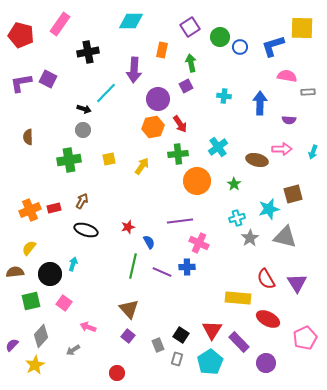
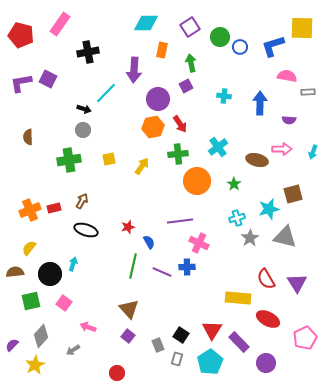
cyan diamond at (131, 21): moved 15 px right, 2 px down
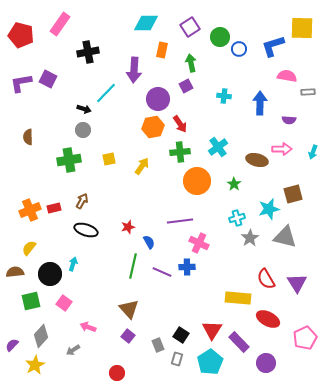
blue circle at (240, 47): moved 1 px left, 2 px down
green cross at (178, 154): moved 2 px right, 2 px up
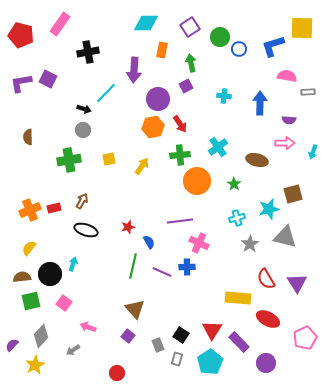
pink arrow at (282, 149): moved 3 px right, 6 px up
green cross at (180, 152): moved 3 px down
gray star at (250, 238): moved 6 px down
brown semicircle at (15, 272): moved 7 px right, 5 px down
brown triangle at (129, 309): moved 6 px right
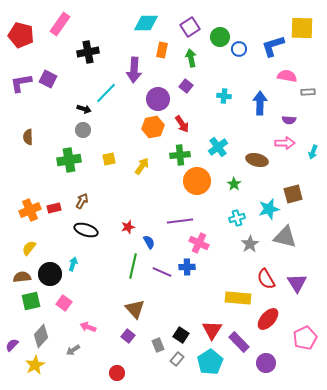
green arrow at (191, 63): moved 5 px up
purple square at (186, 86): rotated 24 degrees counterclockwise
red arrow at (180, 124): moved 2 px right
red ellipse at (268, 319): rotated 75 degrees counterclockwise
gray rectangle at (177, 359): rotated 24 degrees clockwise
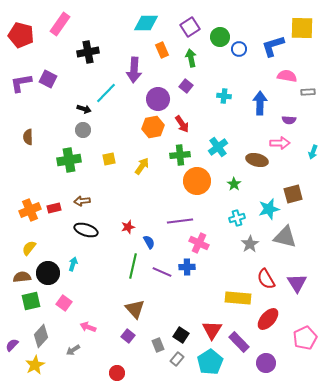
orange rectangle at (162, 50): rotated 35 degrees counterclockwise
pink arrow at (285, 143): moved 5 px left
brown arrow at (82, 201): rotated 126 degrees counterclockwise
black circle at (50, 274): moved 2 px left, 1 px up
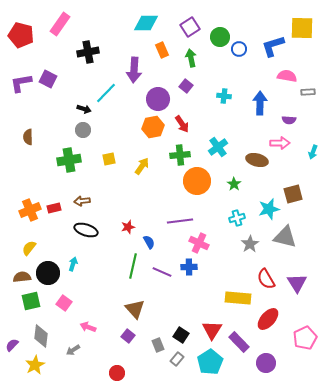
blue cross at (187, 267): moved 2 px right
gray diamond at (41, 336): rotated 35 degrees counterclockwise
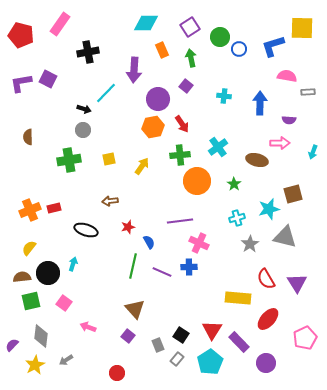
brown arrow at (82, 201): moved 28 px right
gray arrow at (73, 350): moved 7 px left, 10 px down
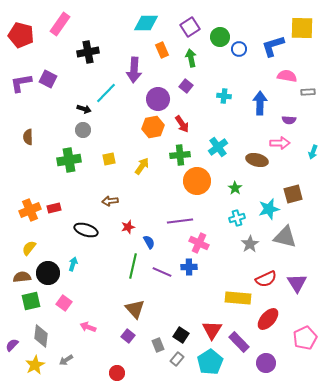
green star at (234, 184): moved 1 px right, 4 px down
red semicircle at (266, 279): rotated 85 degrees counterclockwise
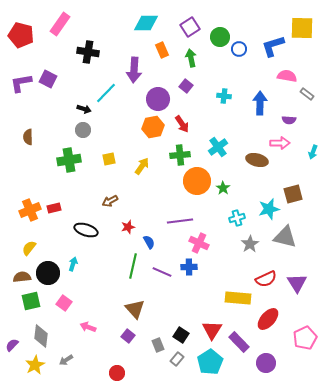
black cross at (88, 52): rotated 20 degrees clockwise
gray rectangle at (308, 92): moved 1 px left, 2 px down; rotated 40 degrees clockwise
green star at (235, 188): moved 12 px left
brown arrow at (110, 201): rotated 21 degrees counterclockwise
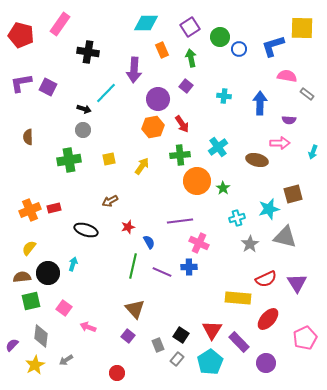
purple square at (48, 79): moved 8 px down
pink square at (64, 303): moved 5 px down
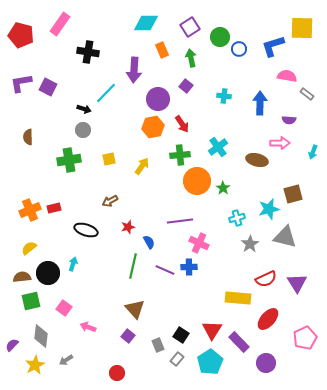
yellow semicircle at (29, 248): rotated 14 degrees clockwise
purple line at (162, 272): moved 3 px right, 2 px up
